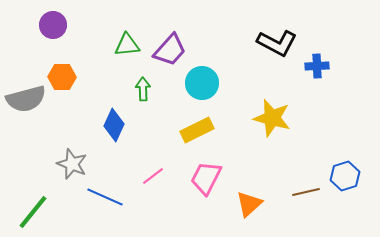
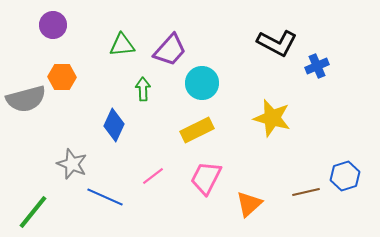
green triangle: moved 5 px left
blue cross: rotated 20 degrees counterclockwise
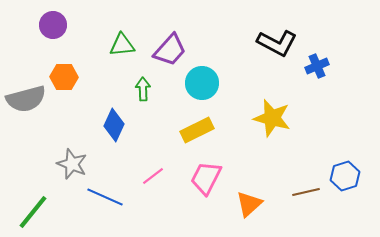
orange hexagon: moved 2 px right
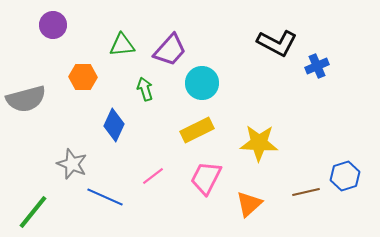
orange hexagon: moved 19 px right
green arrow: moved 2 px right; rotated 15 degrees counterclockwise
yellow star: moved 13 px left, 25 px down; rotated 12 degrees counterclockwise
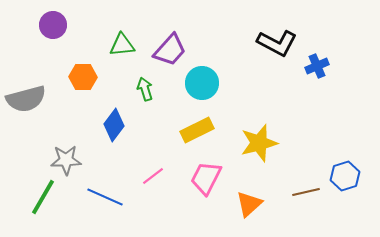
blue diamond: rotated 12 degrees clockwise
yellow star: rotated 18 degrees counterclockwise
gray star: moved 6 px left, 4 px up; rotated 24 degrees counterclockwise
green line: moved 10 px right, 15 px up; rotated 9 degrees counterclockwise
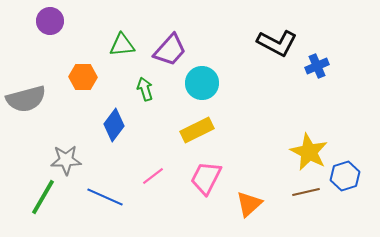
purple circle: moved 3 px left, 4 px up
yellow star: moved 50 px right, 9 px down; rotated 30 degrees counterclockwise
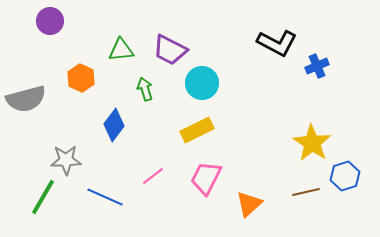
green triangle: moved 1 px left, 5 px down
purple trapezoid: rotated 75 degrees clockwise
orange hexagon: moved 2 px left, 1 px down; rotated 24 degrees clockwise
yellow star: moved 3 px right, 9 px up; rotated 6 degrees clockwise
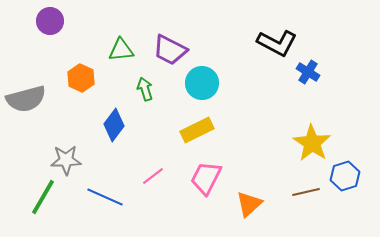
blue cross: moved 9 px left, 6 px down; rotated 35 degrees counterclockwise
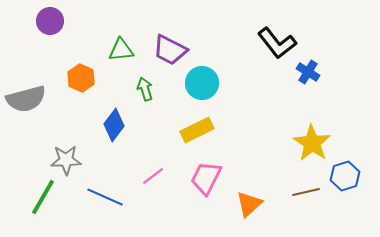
black L-shape: rotated 24 degrees clockwise
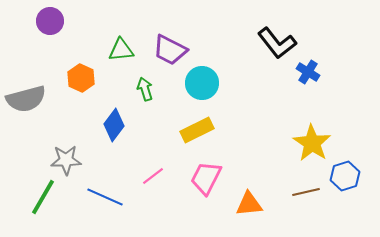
orange triangle: rotated 36 degrees clockwise
